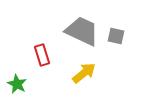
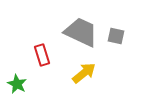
gray trapezoid: moved 1 px left, 1 px down
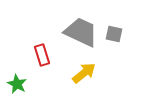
gray square: moved 2 px left, 2 px up
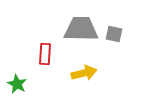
gray trapezoid: moved 3 px up; rotated 24 degrees counterclockwise
red rectangle: moved 3 px right, 1 px up; rotated 20 degrees clockwise
yellow arrow: rotated 25 degrees clockwise
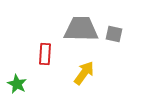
yellow arrow: rotated 40 degrees counterclockwise
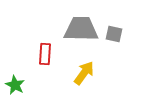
green star: moved 2 px left, 1 px down
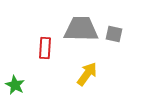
red rectangle: moved 6 px up
yellow arrow: moved 3 px right, 1 px down
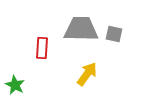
red rectangle: moved 3 px left
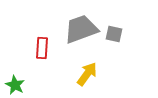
gray trapezoid: rotated 21 degrees counterclockwise
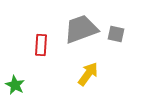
gray square: moved 2 px right
red rectangle: moved 1 px left, 3 px up
yellow arrow: moved 1 px right
